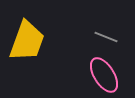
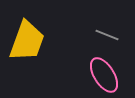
gray line: moved 1 px right, 2 px up
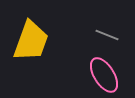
yellow trapezoid: moved 4 px right
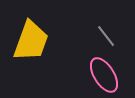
gray line: moved 1 px left, 1 px down; rotated 30 degrees clockwise
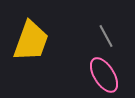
gray line: rotated 10 degrees clockwise
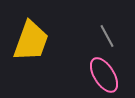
gray line: moved 1 px right
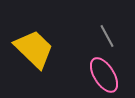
yellow trapezoid: moved 3 px right, 8 px down; rotated 66 degrees counterclockwise
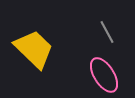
gray line: moved 4 px up
